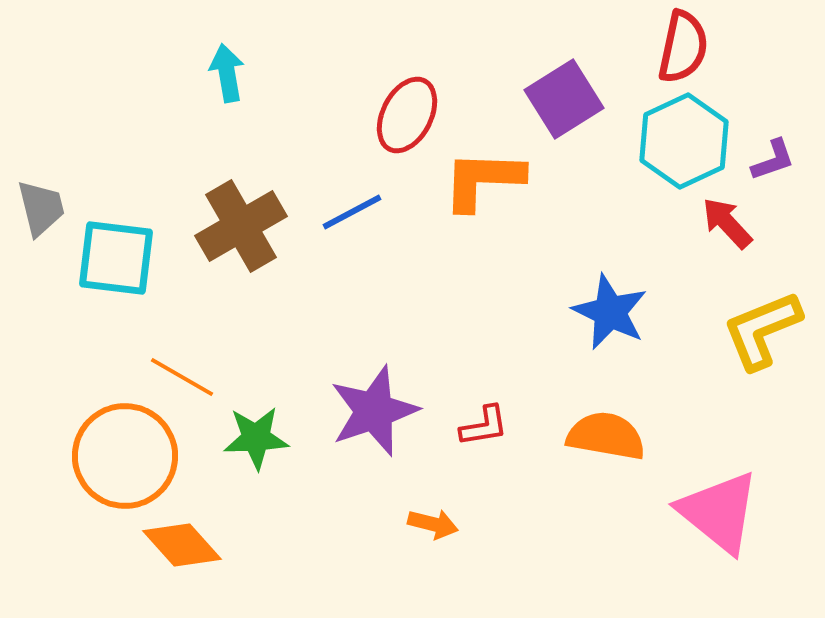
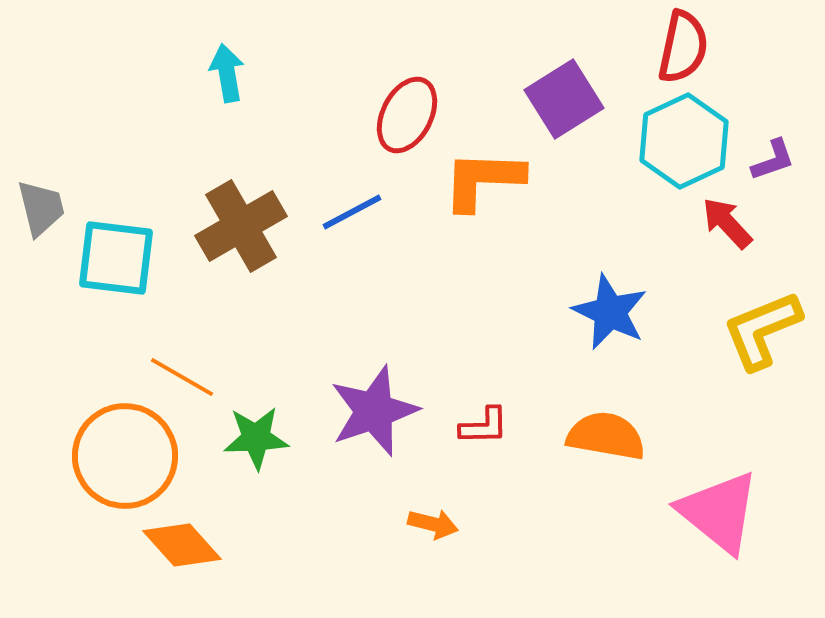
red L-shape: rotated 8 degrees clockwise
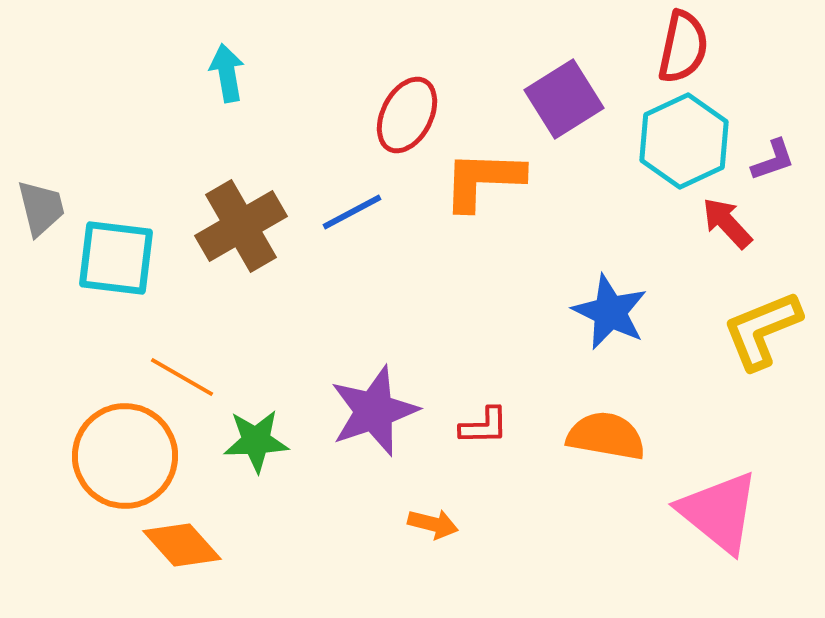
green star: moved 3 px down
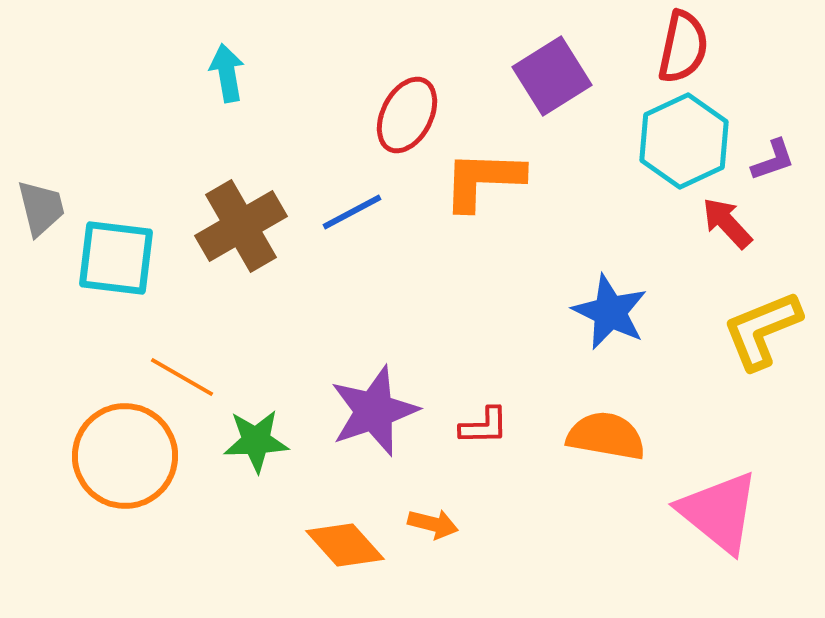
purple square: moved 12 px left, 23 px up
orange diamond: moved 163 px right
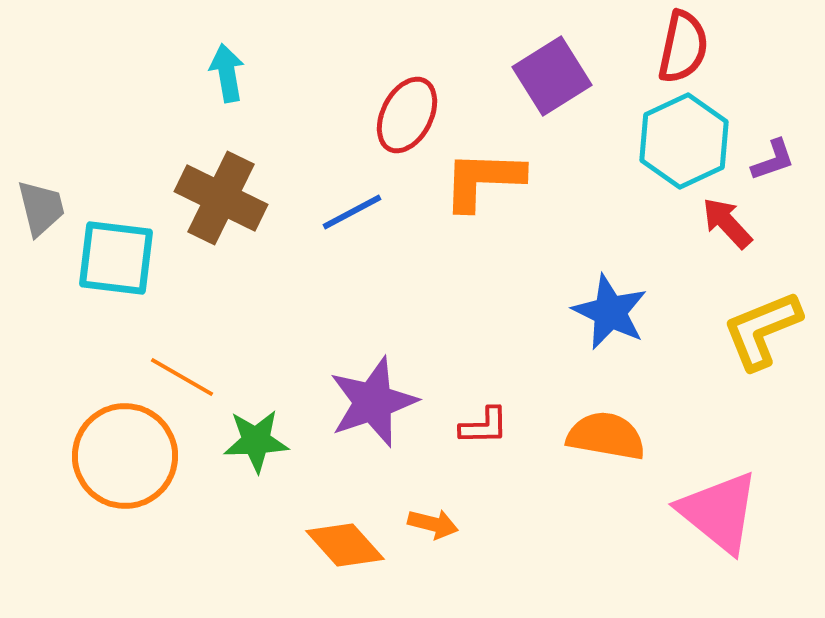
brown cross: moved 20 px left, 28 px up; rotated 34 degrees counterclockwise
purple star: moved 1 px left, 9 px up
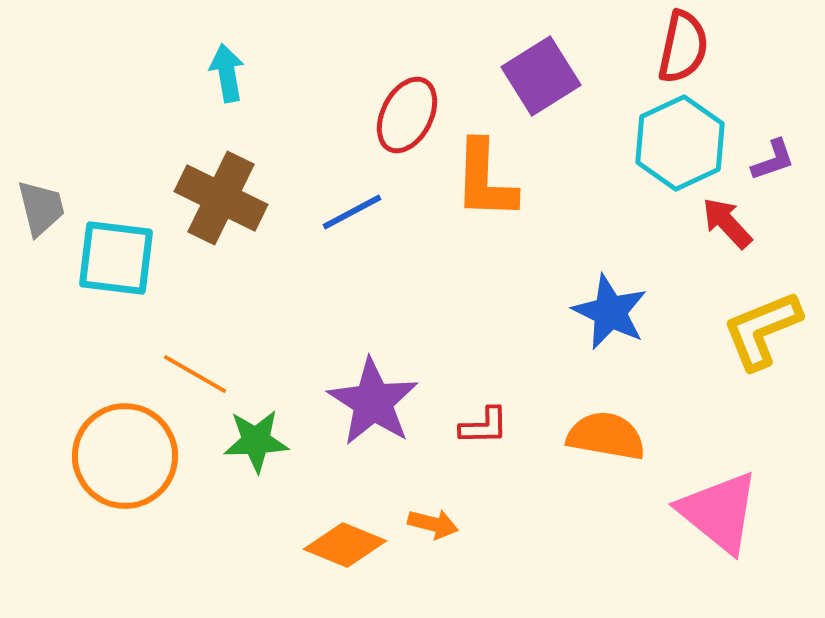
purple square: moved 11 px left
cyan hexagon: moved 4 px left, 2 px down
orange L-shape: moved 2 px right; rotated 90 degrees counterclockwise
orange line: moved 13 px right, 3 px up
purple star: rotated 20 degrees counterclockwise
orange diamond: rotated 26 degrees counterclockwise
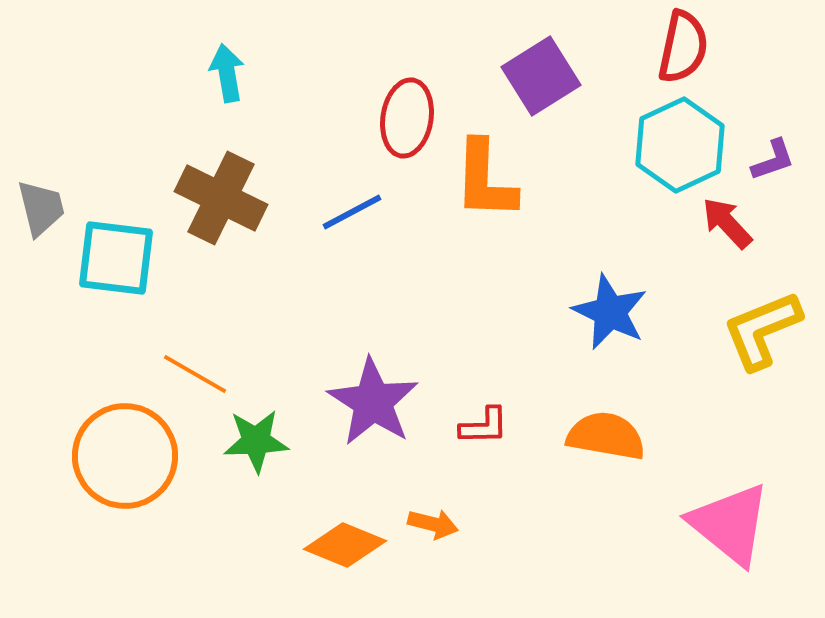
red ellipse: moved 3 px down; rotated 18 degrees counterclockwise
cyan hexagon: moved 2 px down
pink triangle: moved 11 px right, 12 px down
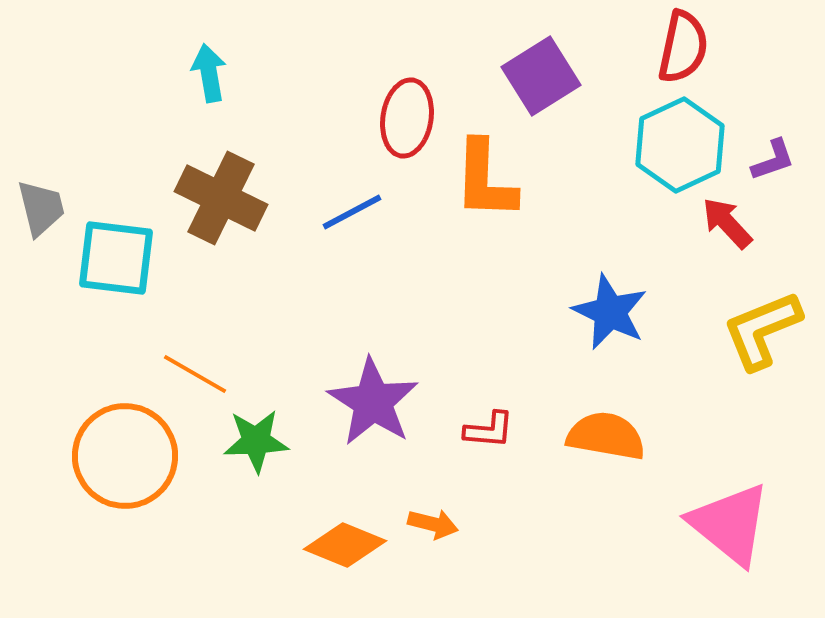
cyan arrow: moved 18 px left
red L-shape: moved 5 px right, 4 px down; rotated 6 degrees clockwise
